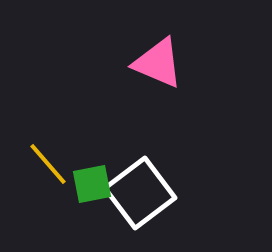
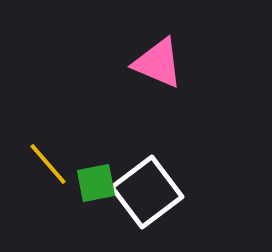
green square: moved 4 px right, 1 px up
white square: moved 7 px right, 1 px up
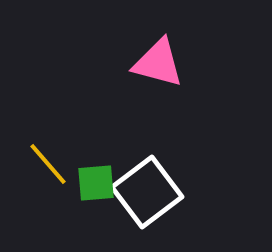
pink triangle: rotated 8 degrees counterclockwise
green square: rotated 6 degrees clockwise
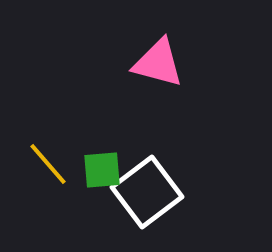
green square: moved 6 px right, 13 px up
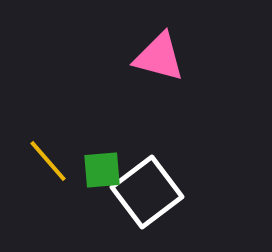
pink triangle: moved 1 px right, 6 px up
yellow line: moved 3 px up
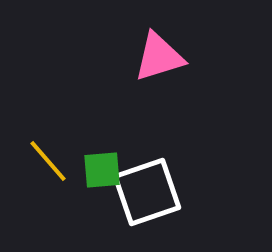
pink triangle: rotated 32 degrees counterclockwise
white square: rotated 18 degrees clockwise
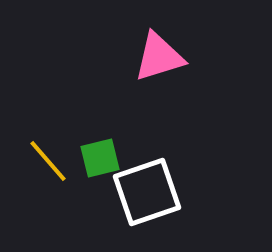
green square: moved 2 px left, 12 px up; rotated 9 degrees counterclockwise
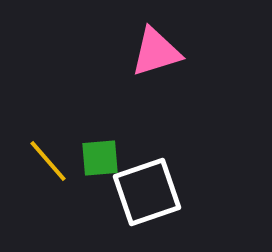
pink triangle: moved 3 px left, 5 px up
green square: rotated 9 degrees clockwise
